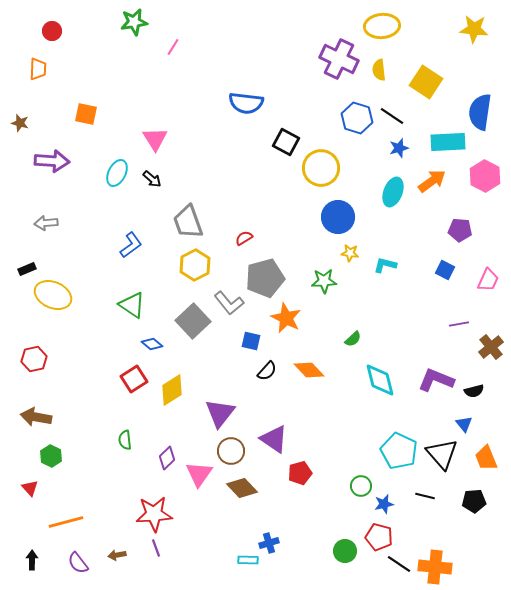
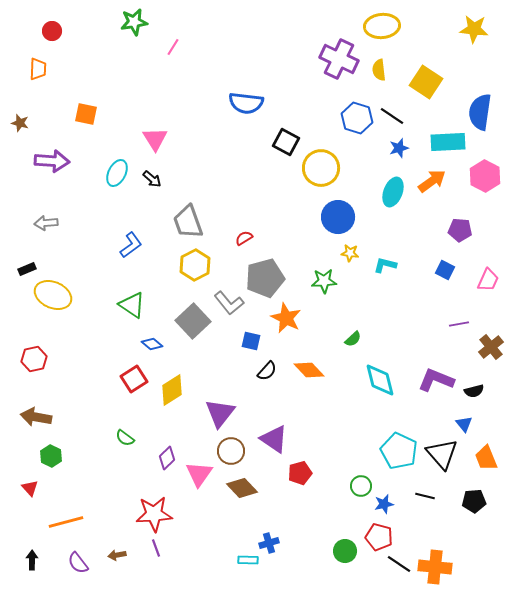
green semicircle at (125, 440): moved 2 px up; rotated 48 degrees counterclockwise
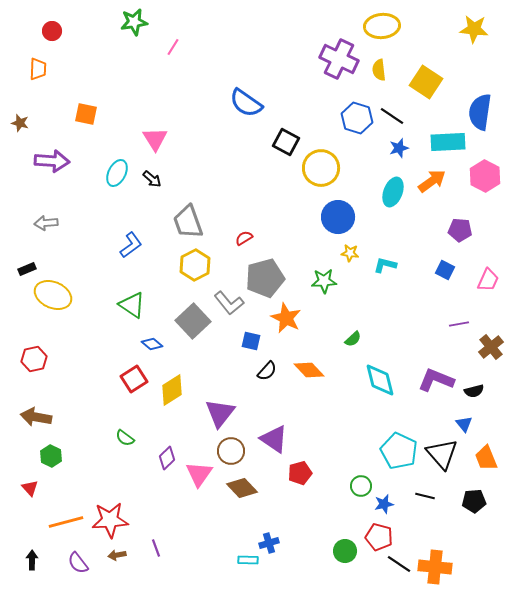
blue semicircle at (246, 103): rotated 28 degrees clockwise
red star at (154, 514): moved 44 px left, 6 px down
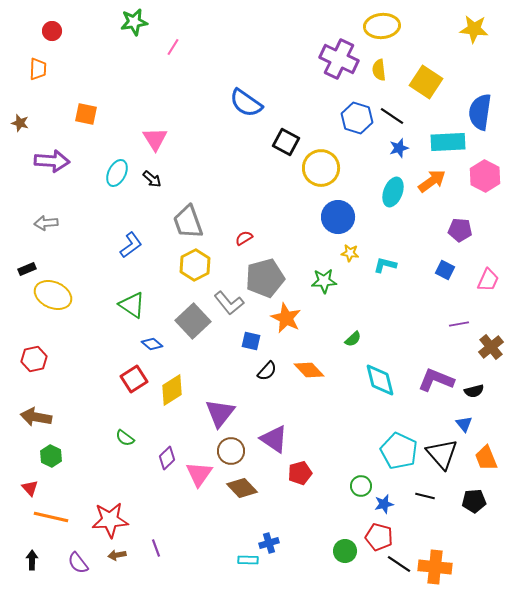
orange line at (66, 522): moved 15 px left, 5 px up; rotated 28 degrees clockwise
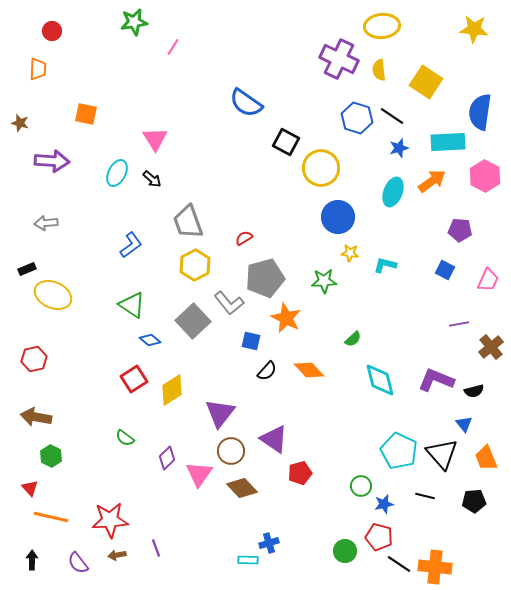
blue diamond at (152, 344): moved 2 px left, 4 px up
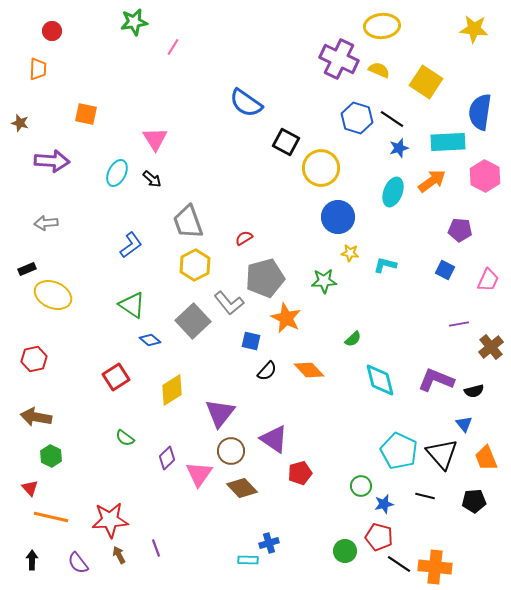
yellow semicircle at (379, 70): rotated 120 degrees clockwise
black line at (392, 116): moved 3 px down
red square at (134, 379): moved 18 px left, 2 px up
brown arrow at (117, 555): moved 2 px right; rotated 72 degrees clockwise
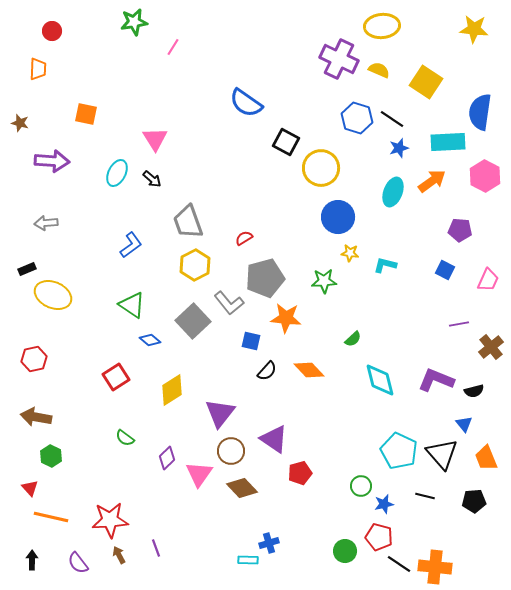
orange star at (286, 318): rotated 20 degrees counterclockwise
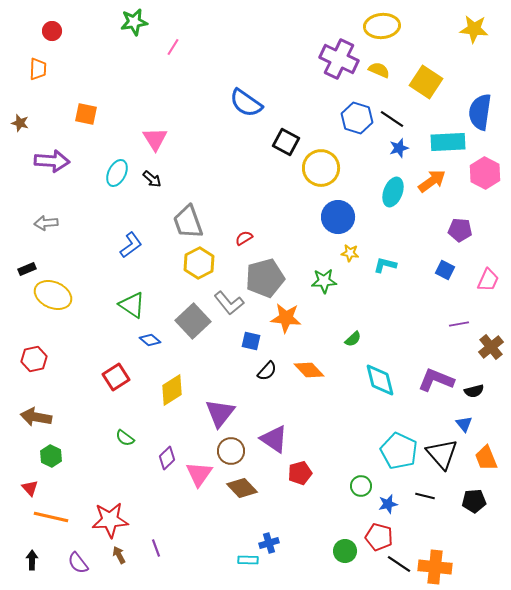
pink hexagon at (485, 176): moved 3 px up
yellow hexagon at (195, 265): moved 4 px right, 2 px up
blue star at (384, 504): moved 4 px right
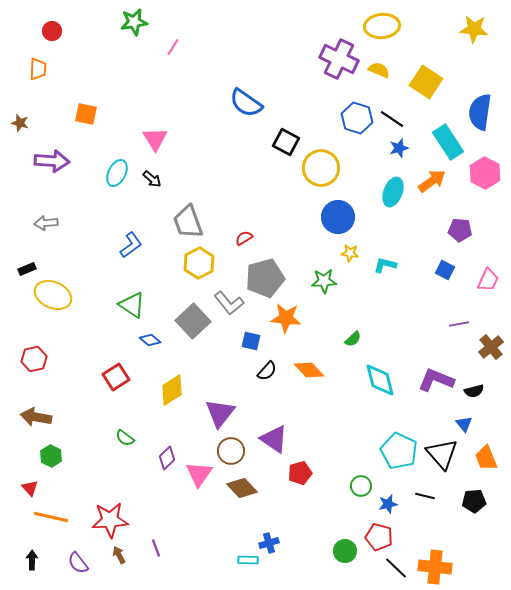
cyan rectangle at (448, 142): rotated 60 degrees clockwise
black line at (399, 564): moved 3 px left, 4 px down; rotated 10 degrees clockwise
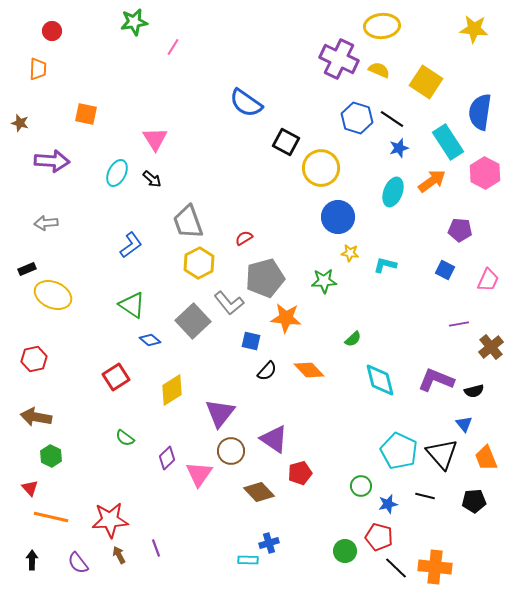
brown diamond at (242, 488): moved 17 px right, 4 px down
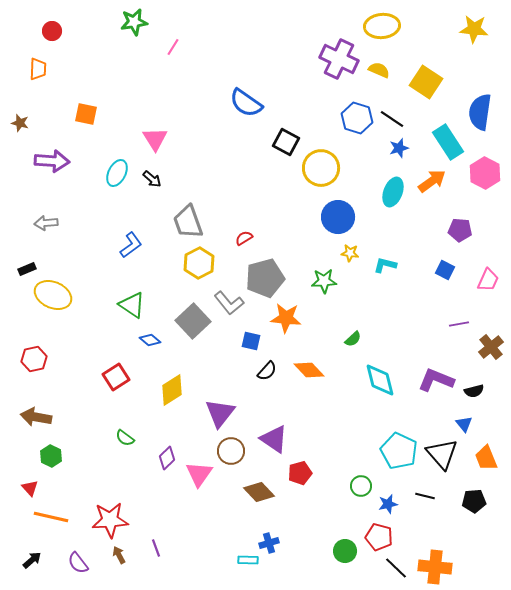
black arrow at (32, 560): rotated 48 degrees clockwise
